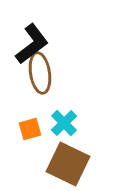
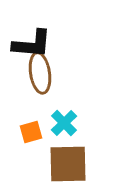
black L-shape: rotated 42 degrees clockwise
orange square: moved 1 px right, 3 px down
brown square: rotated 27 degrees counterclockwise
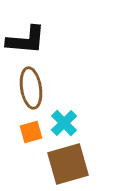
black L-shape: moved 6 px left, 4 px up
brown ellipse: moved 9 px left, 15 px down
brown square: rotated 15 degrees counterclockwise
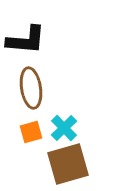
cyan cross: moved 5 px down
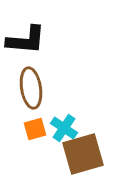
cyan cross: rotated 12 degrees counterclockwise
orange square: moved 4 px right, 3 px up
brown square: moved 15 px right, 10 px up
